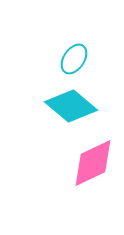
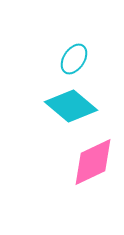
pink diamond: moved 1 px up
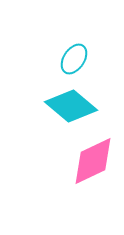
pink diamond: moved 1 px up
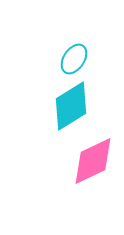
cyan diamond: rotated 72 degrees counterclockwise
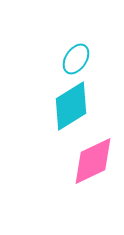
cyan ellipse: moved 2 px right
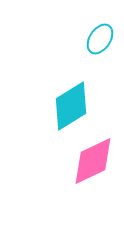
cyan ellipse: moved 24 px right, 20 px up
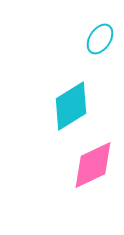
pink diamond: moved 4 px down
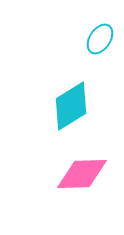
pink diamond: moved 11 px left, 9 px down; rotated 24 degrees clockwise
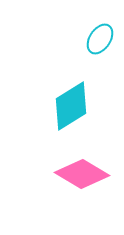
pink diamond: rotated 32 degrees clockwise
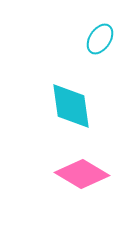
cyan diamond: rotated 66 degrees counterclockwise
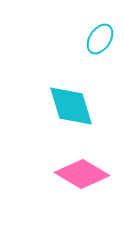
cyan diamond: rotated 9 degrees counterclockwise
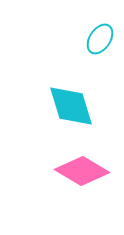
pink diamond: moved 3 px up
